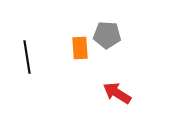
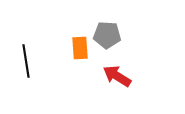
black line: moved 1 px left, 4 px down
red arrow: moved 17 px up
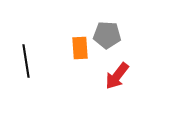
red arrow: rotated 84 degrees counterclockwise
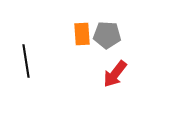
orange rectangle: moved 2 px right, 14 px up
red arrow: moved 2 px left, 2 px up
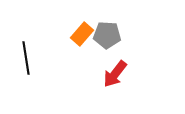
orange rectangle: rotated 45 degrees clockwise
black line: moved 3 px up
